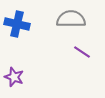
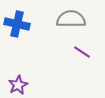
purple star: moved 4 px right, 8 px down; rotated 24 degrees clockwise
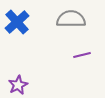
blue cross: moved 2 px up; rotated 35 degrees clockwise
purple line: moved 3 px down; rotated 48 degrees counterclockwise
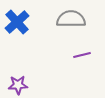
purple star: rotated 24 degrees clockwise
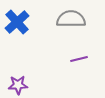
purple line: moved 3 px left, 4 px down
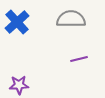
purple star: moved 1 px right
